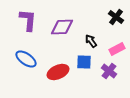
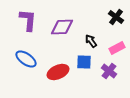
pink rectangle: moved 1 px up
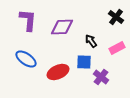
purple cross: moved 8 px left, 6 px down
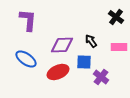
purple diamond: moved 18 px down
pink rectangle: moved 2 px right, 1 px up; rotated 28 degrees clockwise
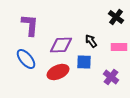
purple L-shape: moved 2 px right, 5 px down
purple diamond: moved 1 px left
blue ellipse: rotated 15 degrees clockwise
purple cross: moved 10 px right
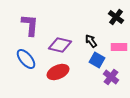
purple diamond: moved 1 px left; rotated 15 degrees clockwise
blue square: moved 13 px right, 2 px up; rotated 28 degrees clockwise
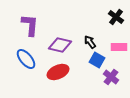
black arrow: moved 1 px left, 1 px down
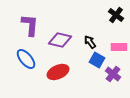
black cross: moved 2 px up
purple diamond: moved 5 px up
purple cross: moved 2 px right, 3 px up
